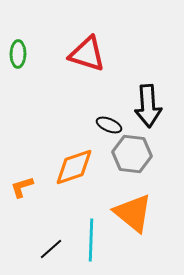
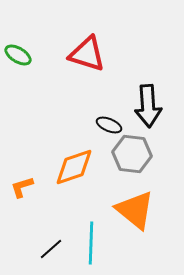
green ellipse: moved 1 px down; rotated 60 degrees counterclockwise
orange triangle: moved 2 px right, 3 px up
cyan line: moved 3 px down
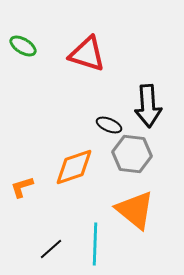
green ellipse: moved 5 px right, 9 px up
cyan line: moved 4 px right, 1 px down
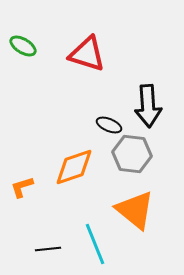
cyan line: rotated 24 degrees counterclockwise
black line: moved 3 px left; rotated 35 degrees clockwise
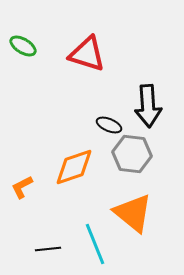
orange L-shape: rotated 10 degrees counterclockwise
orange triangle: moved 2 px left, 3 px down
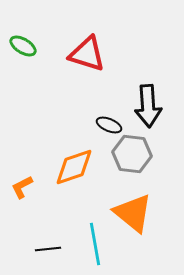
cyan line: rotated 12 degrees clockwise
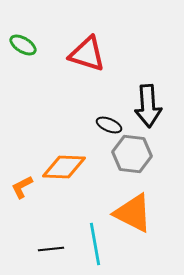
green ellipse: moved 1 px up
orange diamond: moved 10 px left; rotated 21 degrees clockwise
orange triangle: rotated 12 degrees counterclockwise
black line: moved 3 px right
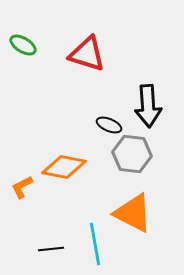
orange diamond: rotated 9 degrees clockwise
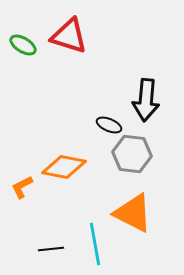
red triangle: moved 18 px left, 18 px up
black arrow: moved 2 px left, 6 px up; rotated 9 degrees clockwise
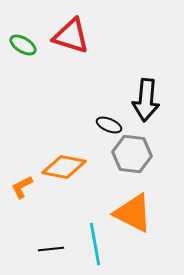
red triangle: moved 2 px right
